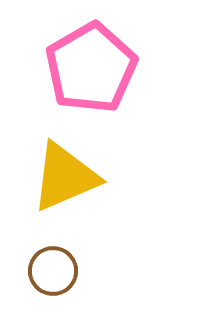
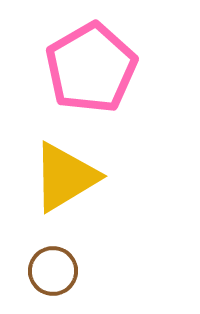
yellow triangle: rotated 8 degrees counterclockwise
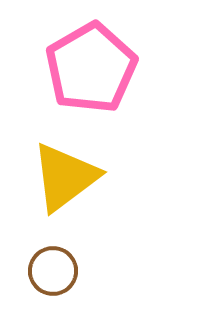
yellow triangle: rotated 6 degrees counterclockwise
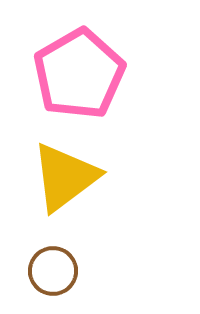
pink pentagon: moved 12 px left, 6 px down
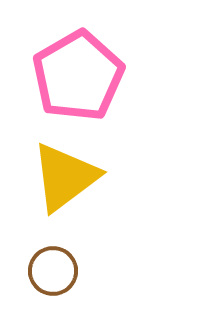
pink pentagon: moved 1 px left, 2 px down
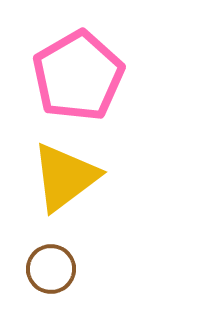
brown circle: moved 2 px left, 2 px up
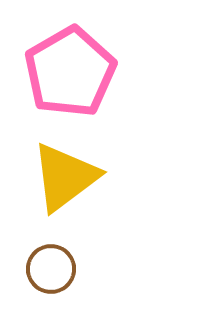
pink pentagon: moved 8 px left, 4 px up
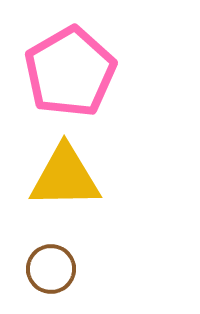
yellow triangle: rotated 36 degrees clockwise
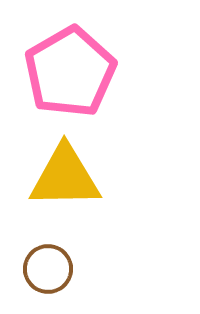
brown circle: moved 3 px left
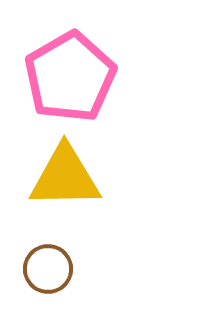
pink pentagon: moved 5 px down
